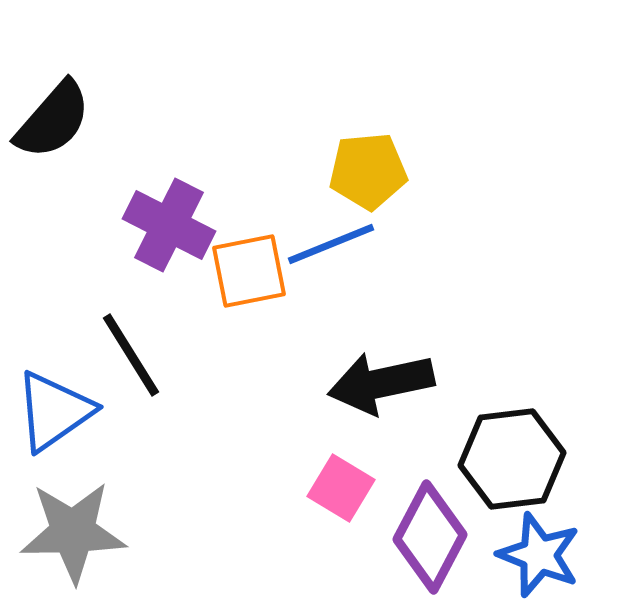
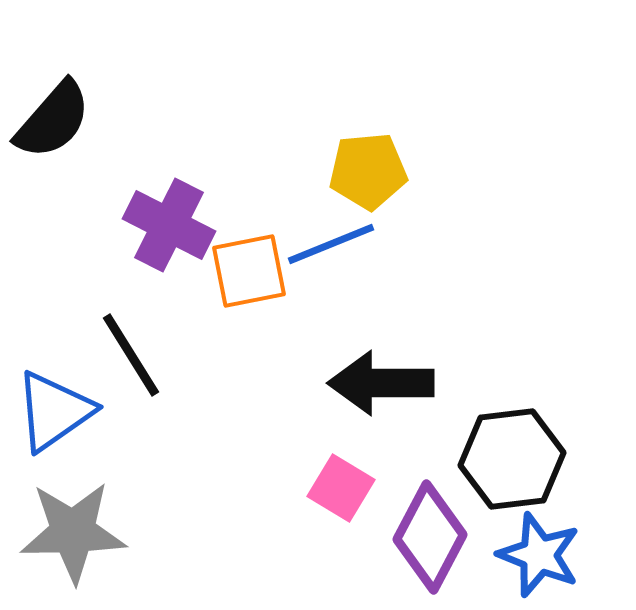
black arrow: rotated 12 degrees clockwise
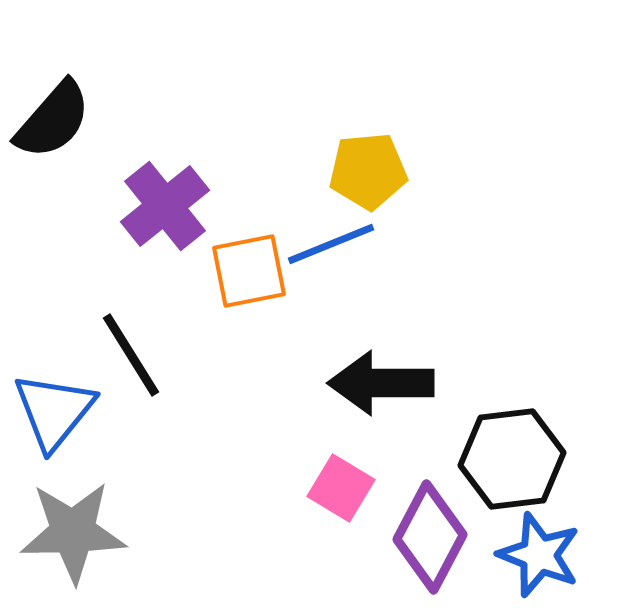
purple cross: moved 4 px left, 19 px up; rotated 24 degrees clockwise
blue triangle: rotated 16 degrees counterclockwise
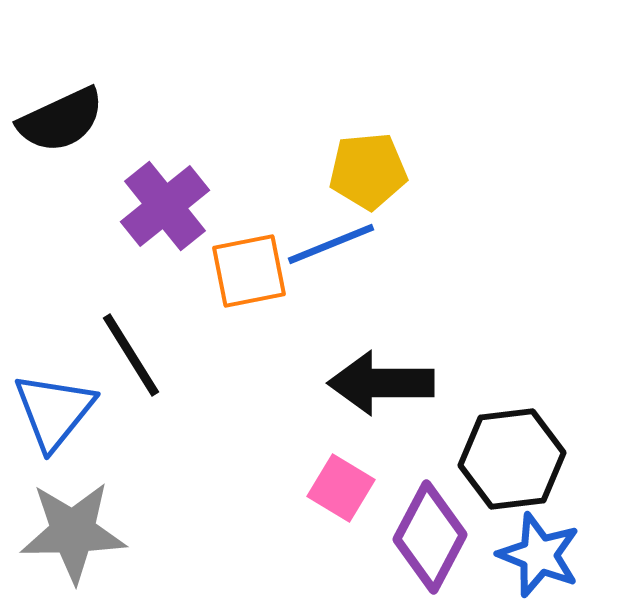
black semicircle: moved 8 px right; rotated 24 degrees clockwise
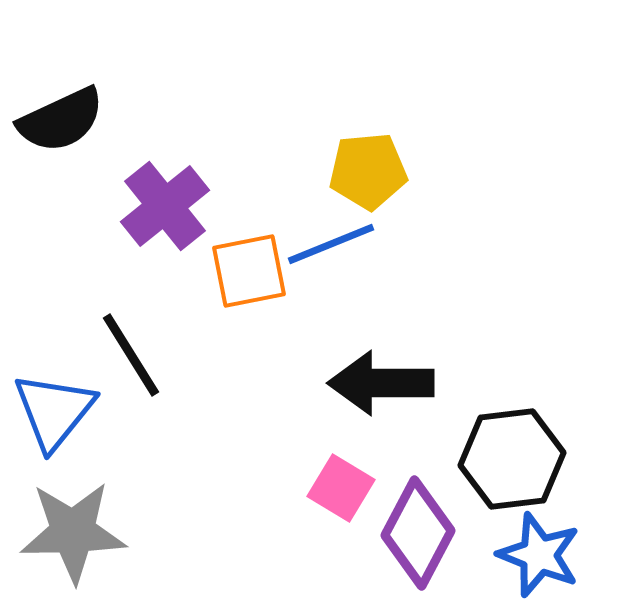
purple diamond: moved 12 px left, 4 px up
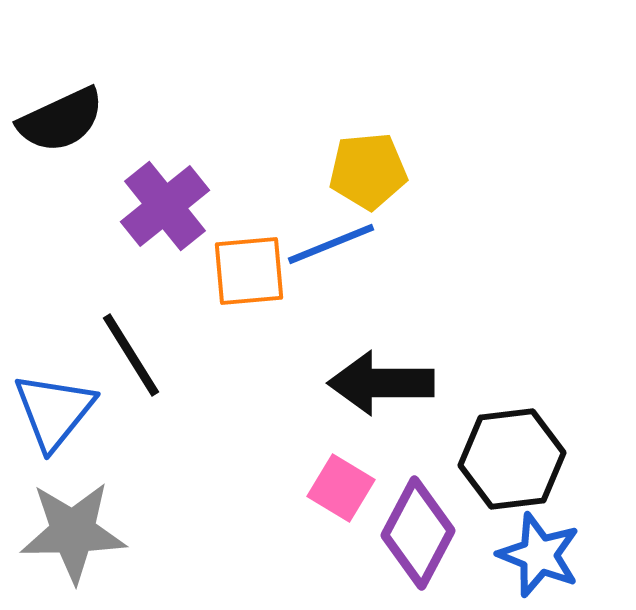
orange square: rotated 6 degrees clockwise
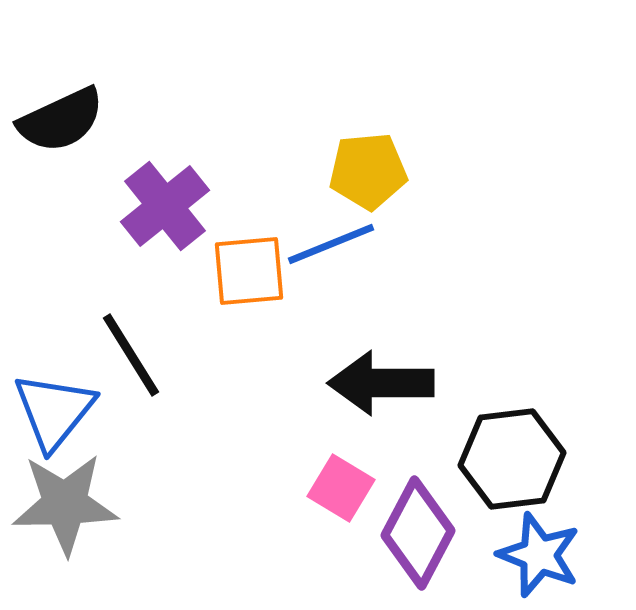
gray star: moved 8 px left, 28 px up
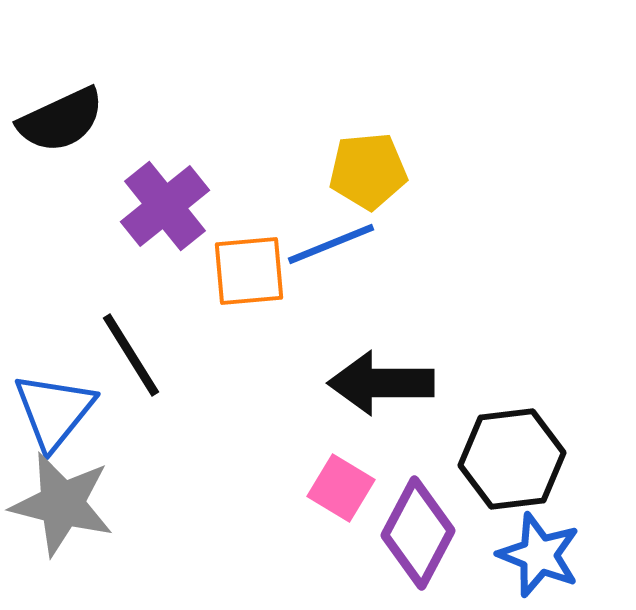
gray star: moved 3 px left; rotated 15 degrees clockwise
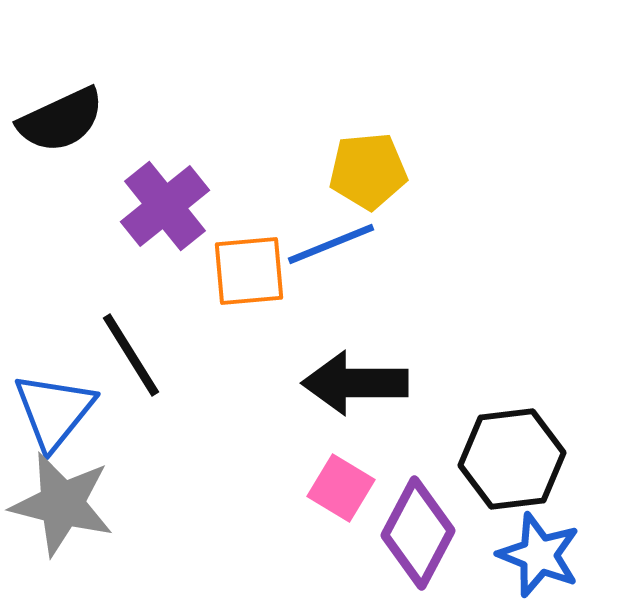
black arrow: moved 26 px left
